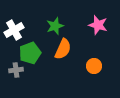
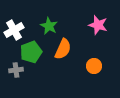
green star: moved 6 px left; rotated 24 degrees counterclockwise
green pentagon: moved 1 px right, 1 px up
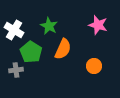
white cross: rotated 30 degrees counterclockwise
green pentagon: rotated 20 degrees counterclockwise
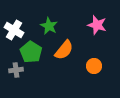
pink star: moved 1 px left
orange semicircle: moved 1 px right, 1 px down; rotated 15 degrees clockwise
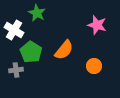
green star: moved 12 px left, 13 px up
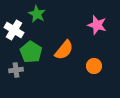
green star: moved 1 px down
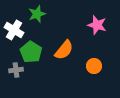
green star: rotated 24 degrees clockwise
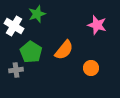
white cross: moved 4 px up
orange circle: moved 3 px left, 2 px down
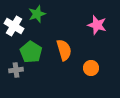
orange semicircle: rotated 55 degrees counterclockwise
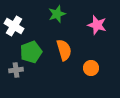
green star: moved 20 px right
green pentagon: rotated 20 degrees clockwise
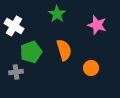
green star: rotated 18 degrees counterclockwise
gray cross: moved 2 px down
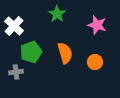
white cross: rotated 12 degrees clockwise
orange semicircle: moved 1 px right, 3 px down
orange circle: moved 4 px right, 6 px up
